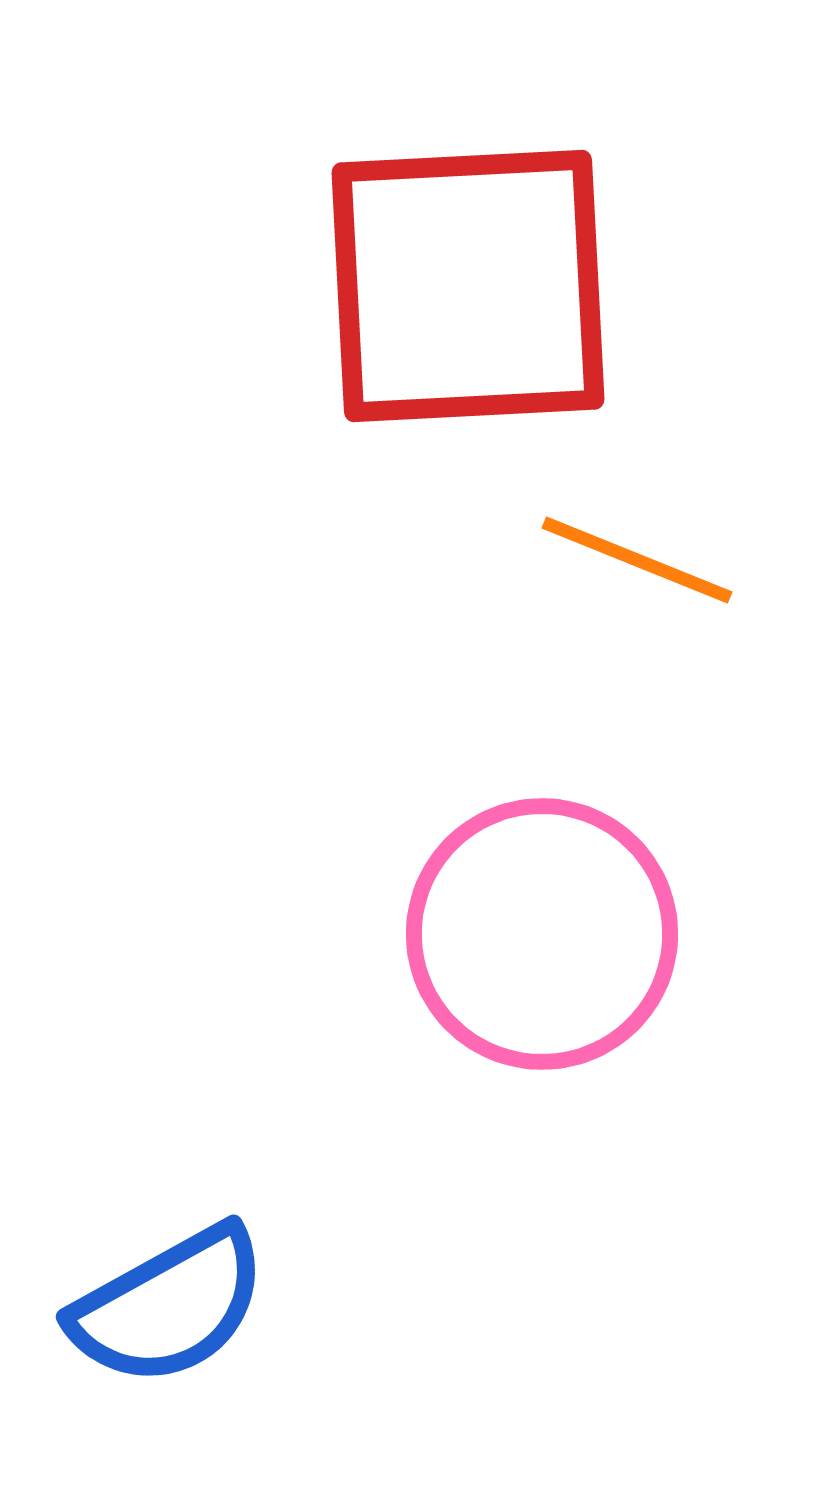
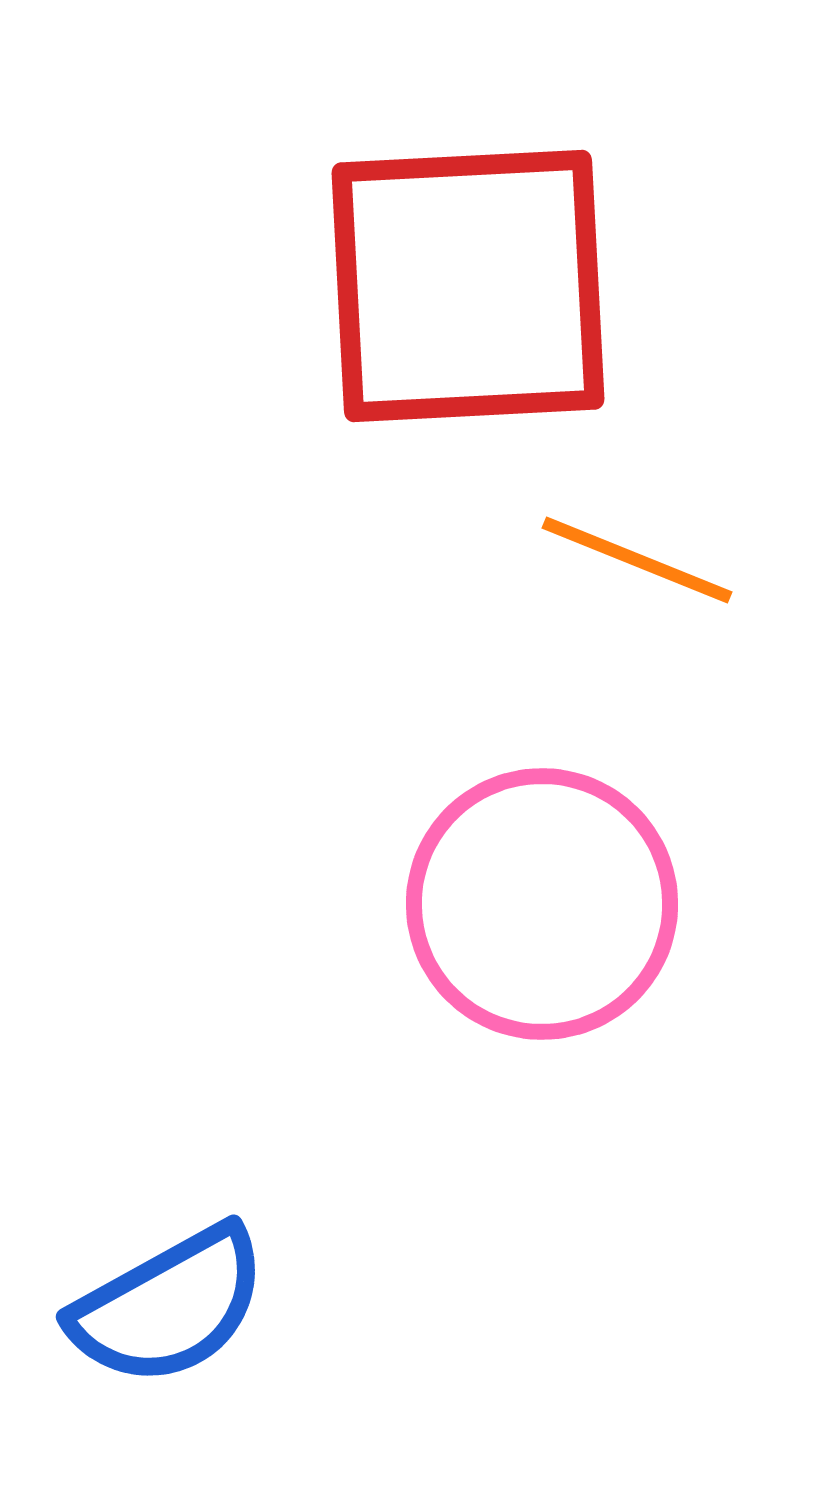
pink circle: moved 30 px up
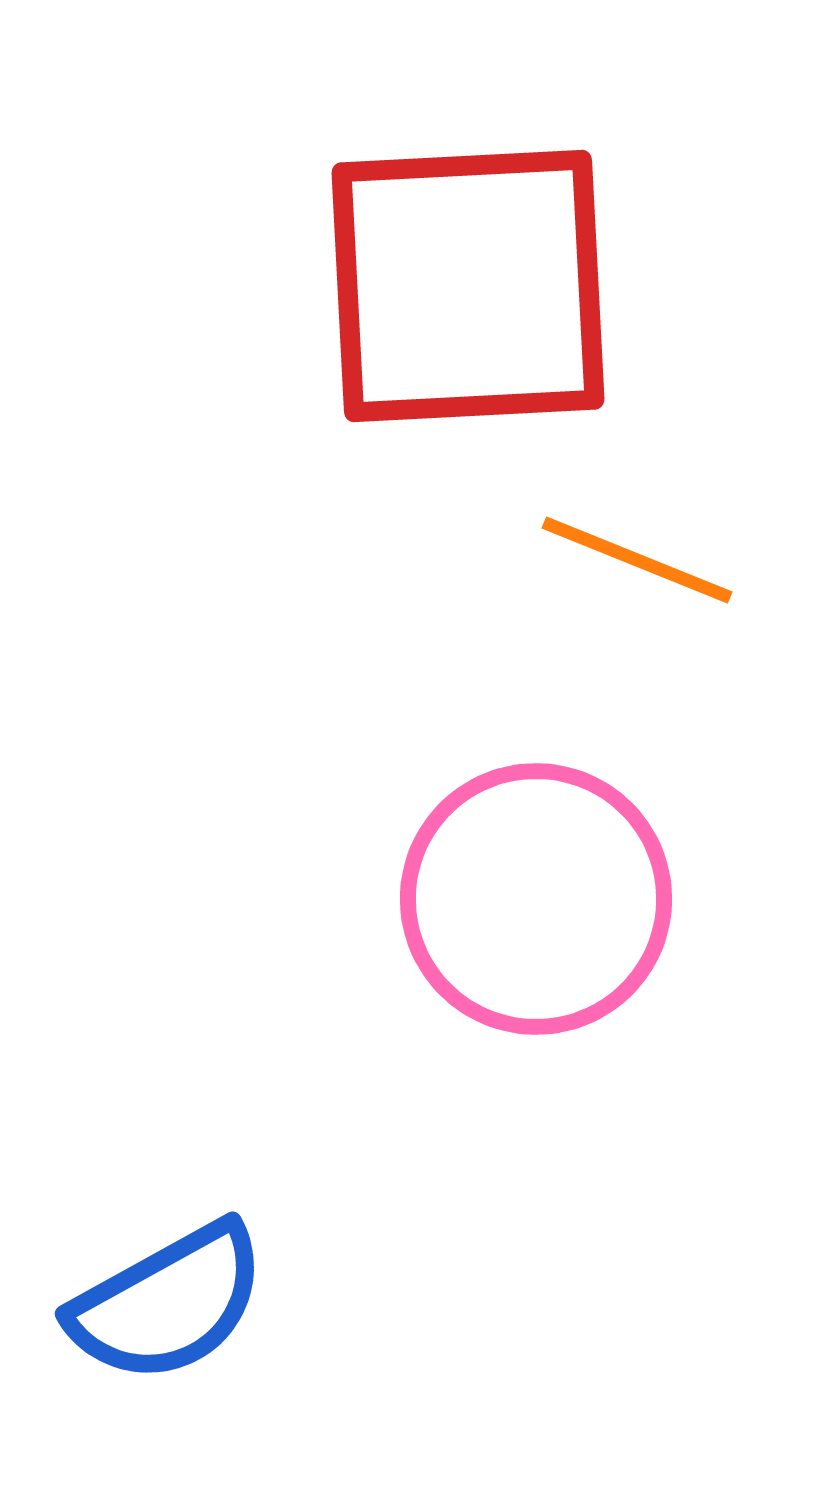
pink circle: moved 6 px left, 5 px up
blue semicircle: moved 1 px left, 3 px up
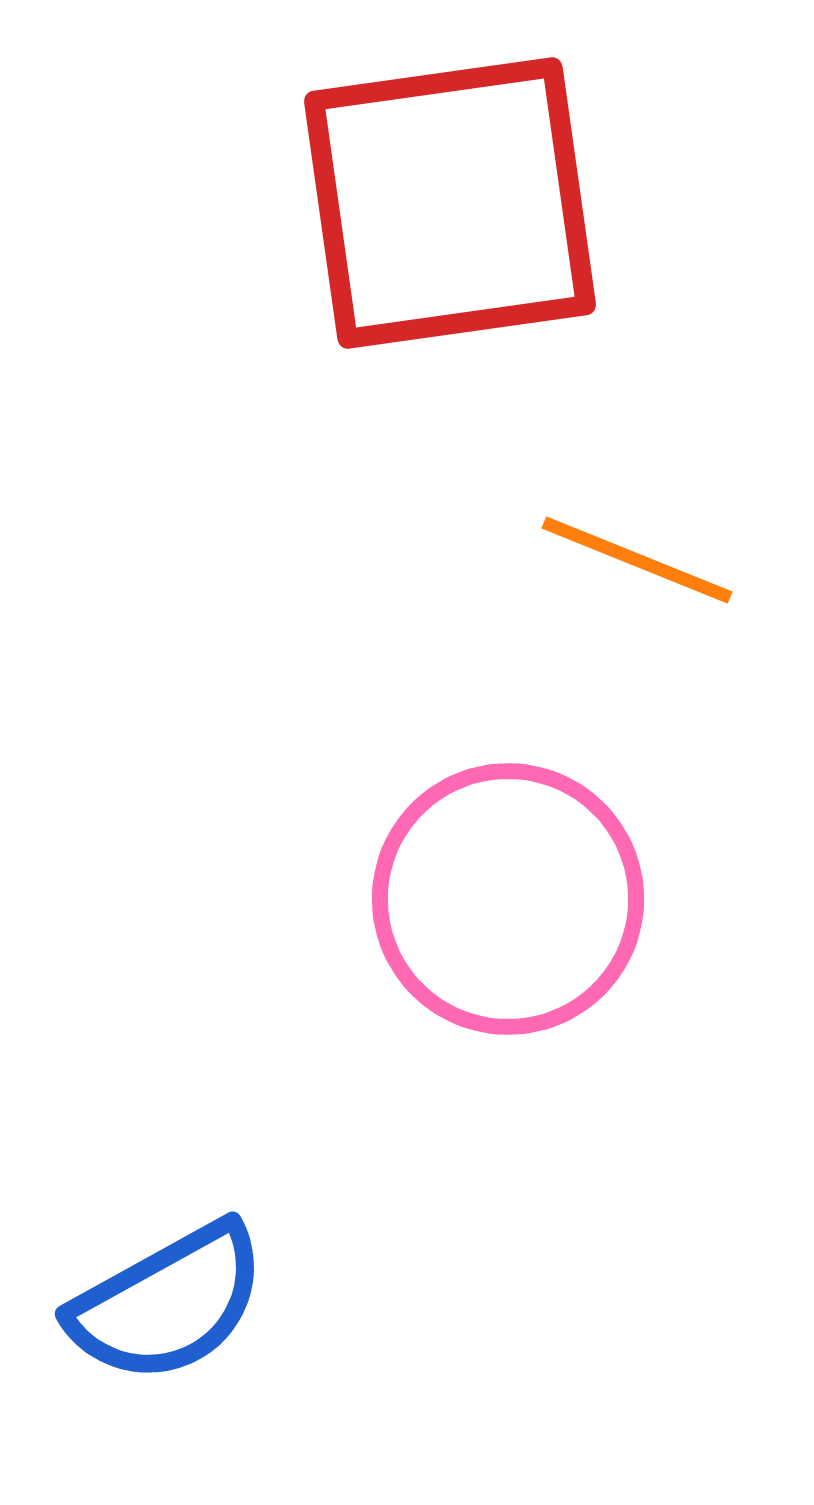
red square: moved 18 px left, 83 px up; rotated 5 degrees counterclockwise
pink circle: moved 28 px left
